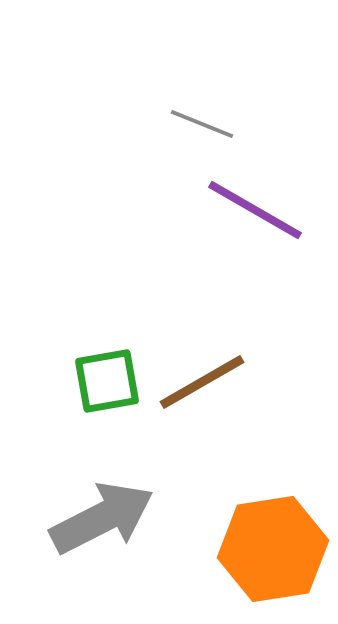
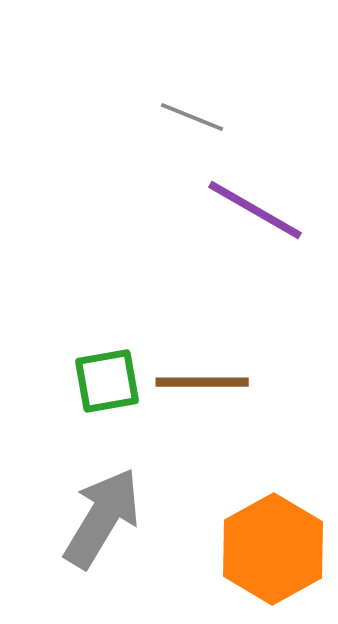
gray line: moved 10 px left, 7 px up
brown line: rotated 30 degrees clockwise
gray arrow: rotated 32 degrees counterclockwise
orange hexagon: rotated 20 degrees counterclockwise
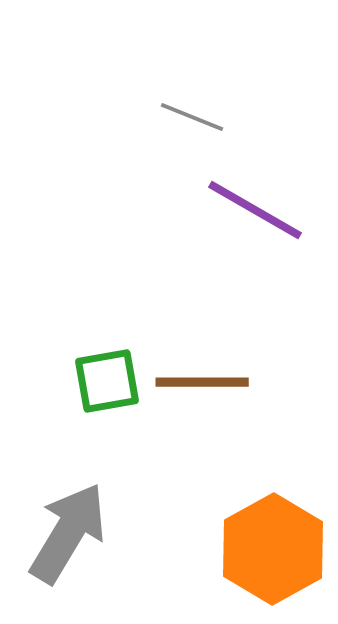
gray arrow: moved 34 px left, 15 px down
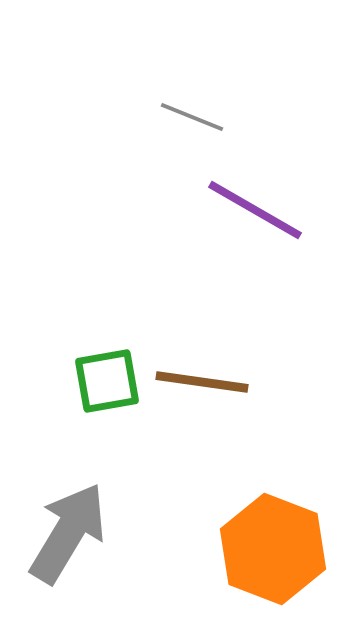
brown line: rotated 8 degrees clockwise
orange hexagon: rotated 10 degrees counterclockwise
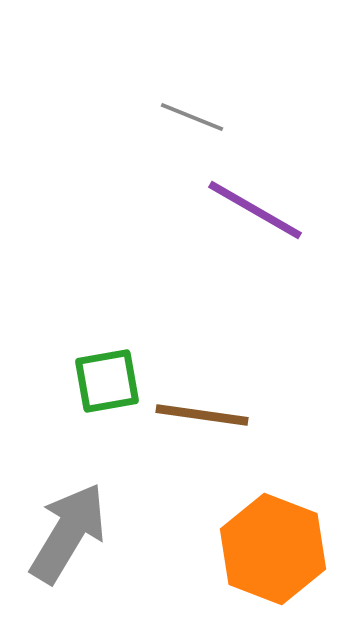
brown line: moved 33 px down
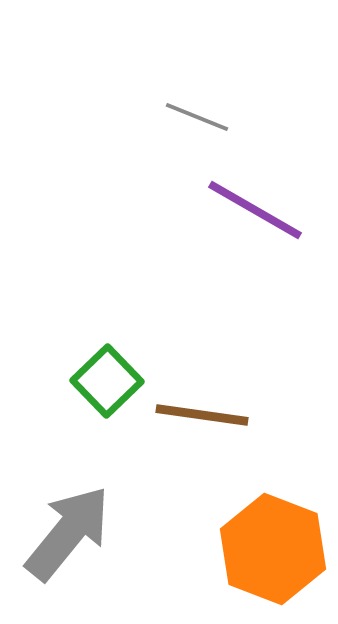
gray line: moved 5 px right
green square: rotated 34 degrees counterclockwise
gray arrow: rotated 8 degrees clockwise
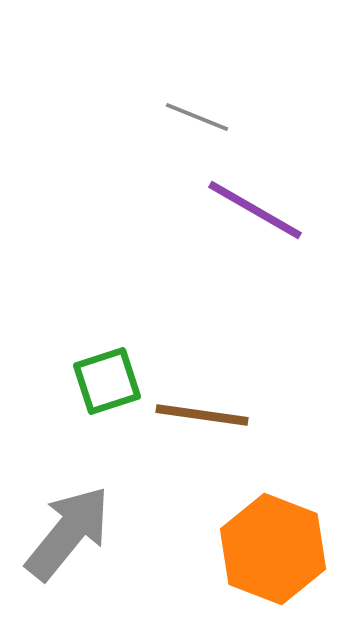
green square: rotated 26 degrees clockwise
